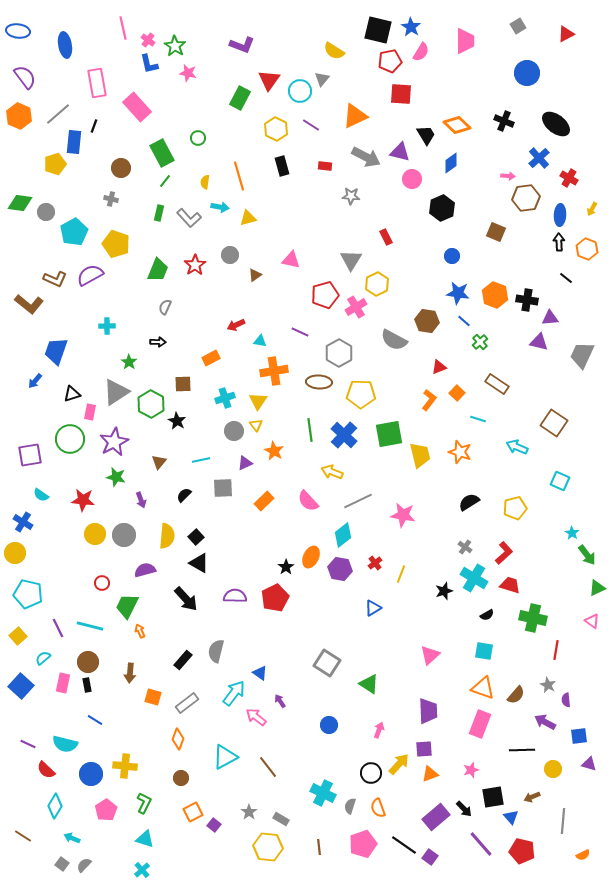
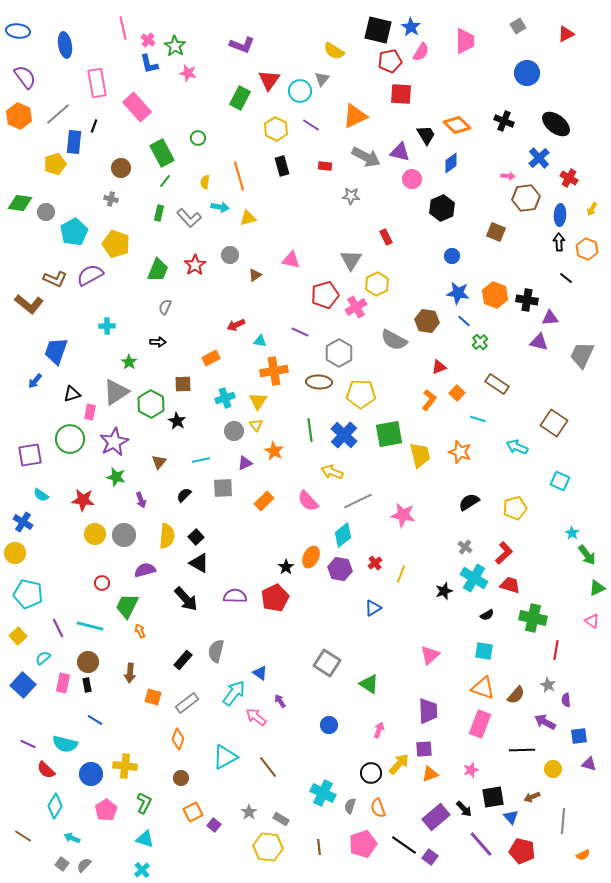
blue square at (21, 686): moved 2 px right, 1 px up
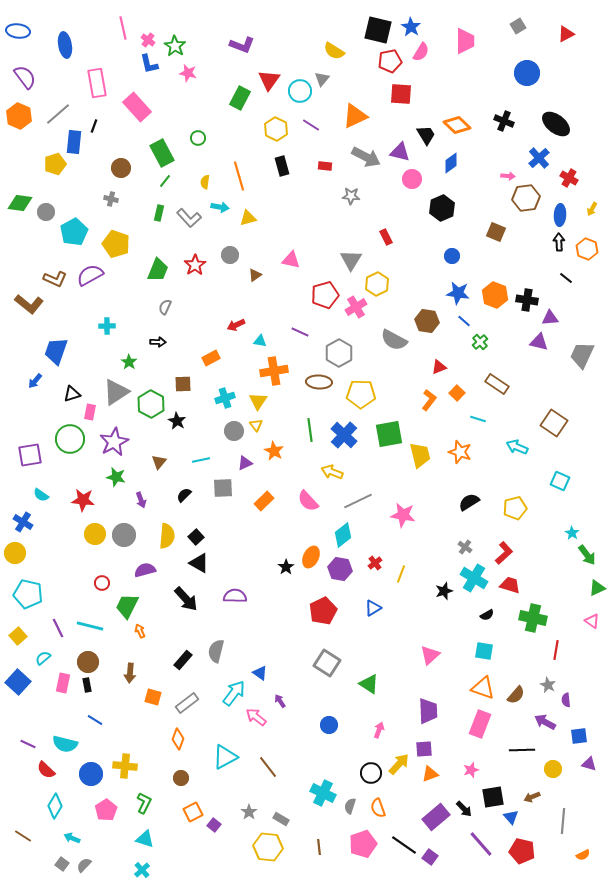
red pentagon at (275, 598): moved 48 px right, 13 px down
blue square at (23, 685): moved 5 px left, 3 px up
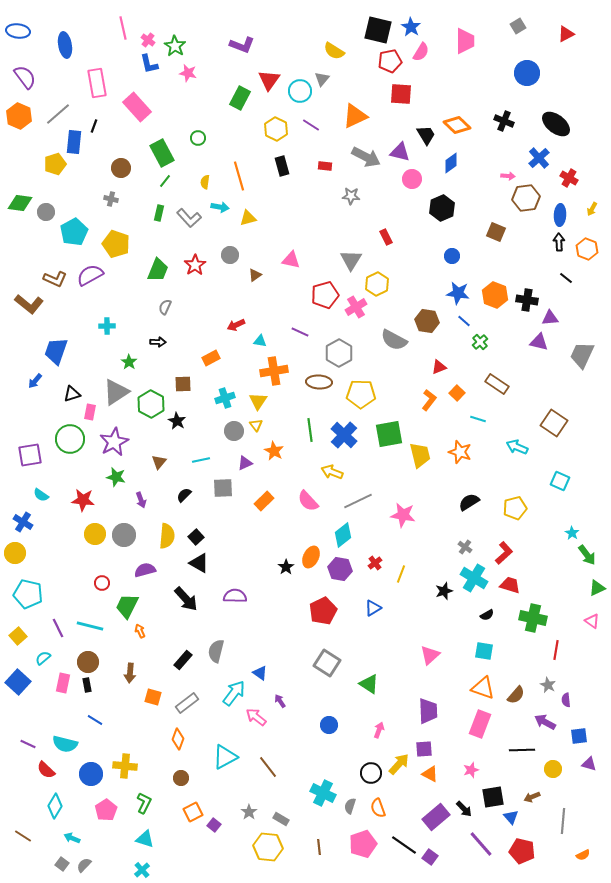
orange triangle at (430, 774): rotated 48 degrees clockwise
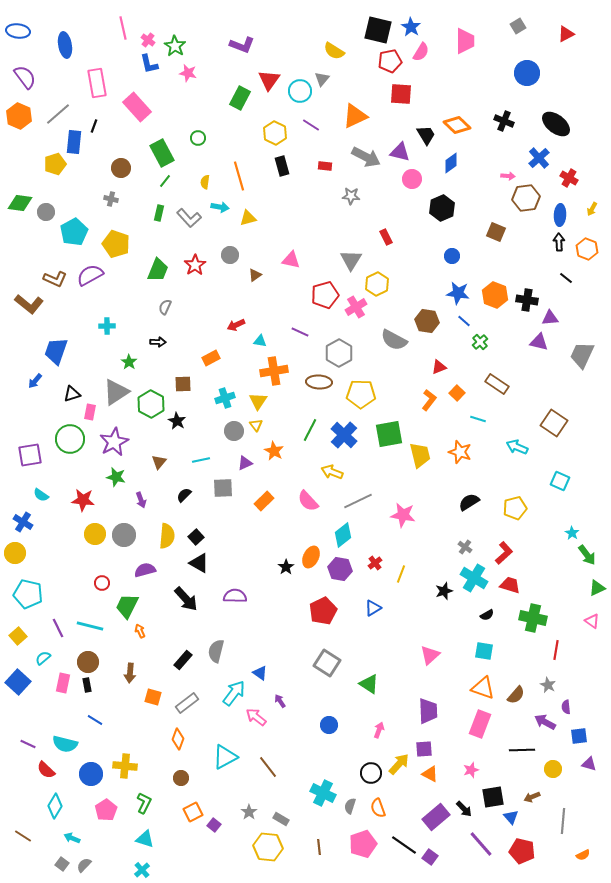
yellow hexagon at (276, 129): moved 1 px left, 4 px down
green line at (310, 430): rotated 35 degrees clockwise
purple semicircle at (566, 700): moved 7 px down
